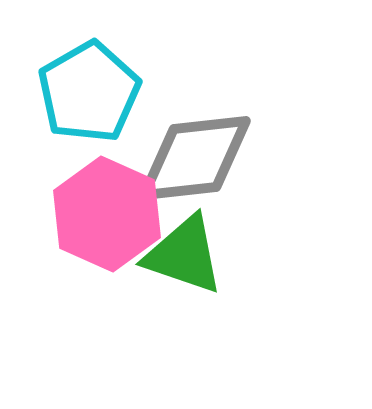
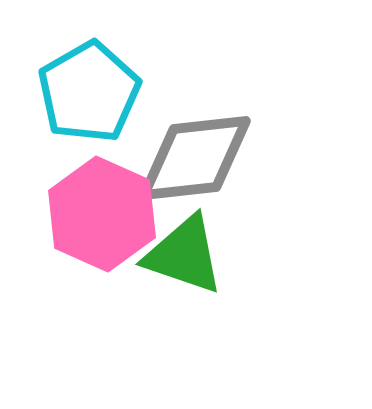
pink hexagon: moved 5 px left
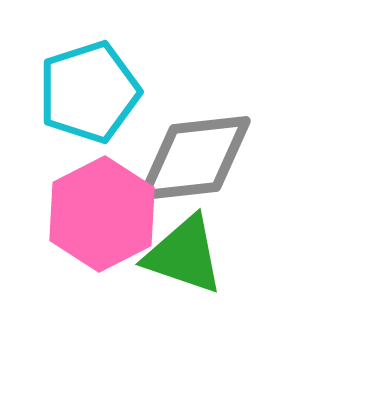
cyan pentagon: rotated 12 degrees clockwise
pink hexagon: rotated 9 degrees clockwise
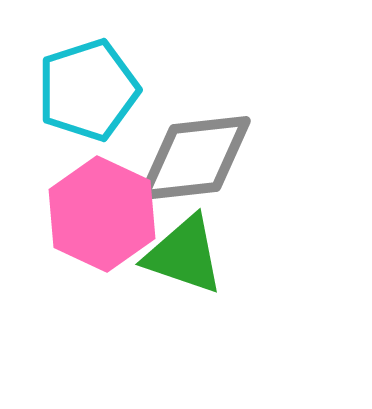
cyan pentagon: moved 1 px left, 2 px up
pink hexagon: rotated 8 degrees counterclockwise
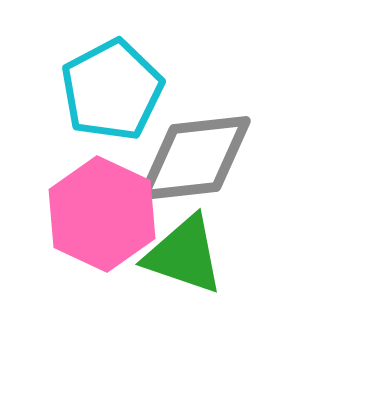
cyan pentagon: moved 24 px right; rotated 10 degrees counterclockwise
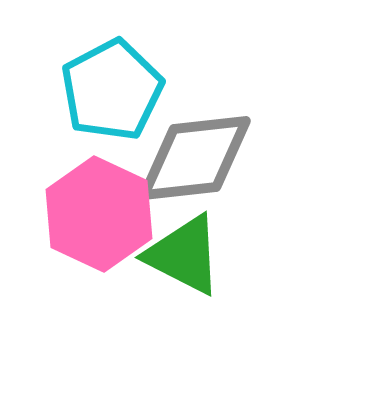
pink hexagon: moved 3 px left
green triangle: rotated 8 degrees clockwise
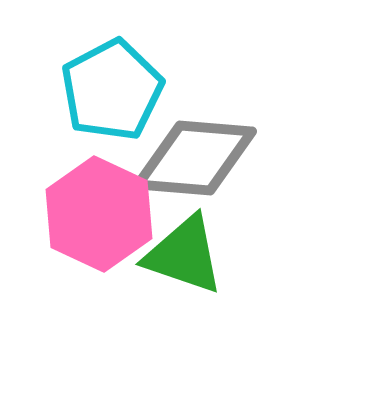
gray diamond: rotated 11 degrees clockwise
green triangle: rotated 8 degrees counterclockwise
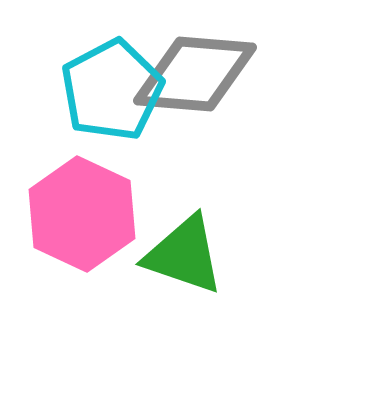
gray diamond: moved 84 px up
pink hexagon: moved 17 px left
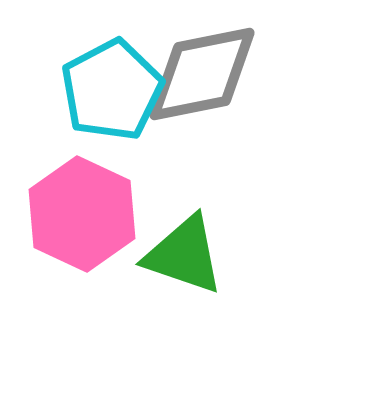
gray diamond: moved 7 px right; rotated 16 degrees counterclockwise
